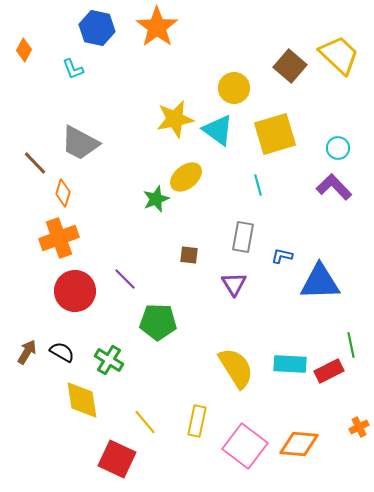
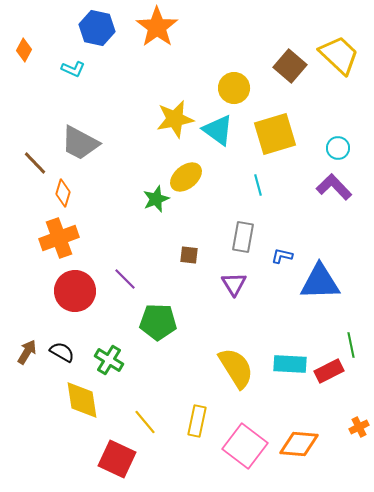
cyan L-shape at (73, 69): rotated 45 degrees counterclockwise
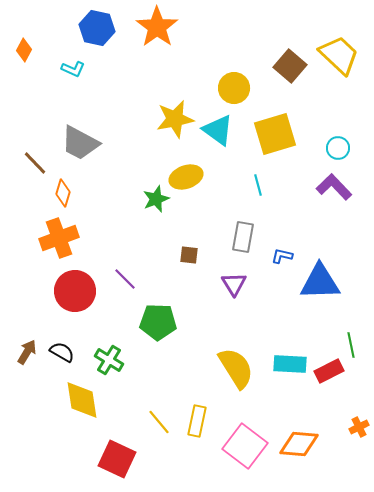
yellow ellipse at (186, 177): rotated 20 degrees clockwise
yellow line at (145, 422): moved 14 px right
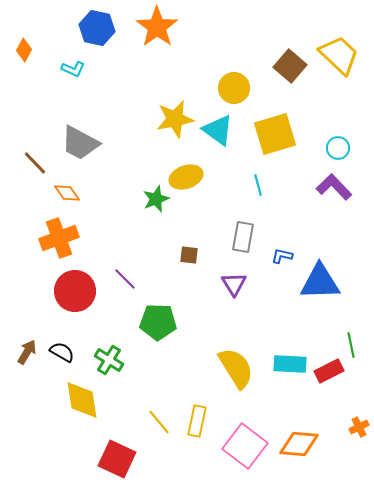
orange diamond at (63, 193): moved 4 px right; rotated 52 degrees counterclockwise
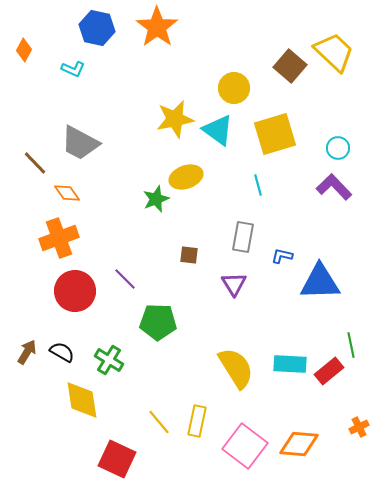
yellow trapezoid at (339, 55): moved 5 px left, 3 px up
red rectangle at (329, 371): rotated 12 degrees counterclockwise
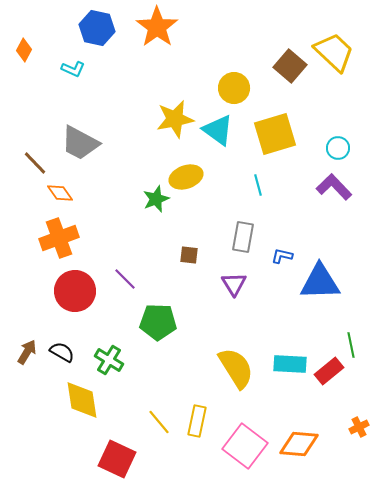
orange diamond at (67, 193): moved 7 px left
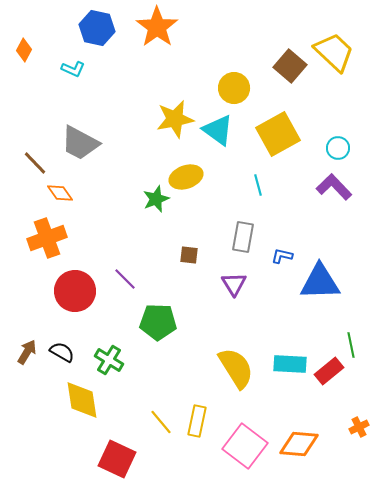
yellow square at (275, 134): moved 3 px right; rotated 12 degrees counterclockwise
orange cross at (59, 238): moved 12 px left
yellow line at (159, 422): moved 2 px right
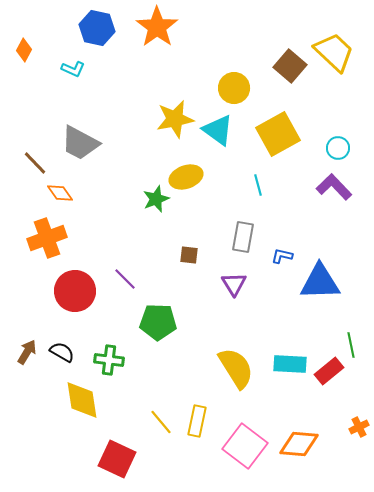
green cross at (109, 360): rotated 24 degrees counterclockwise
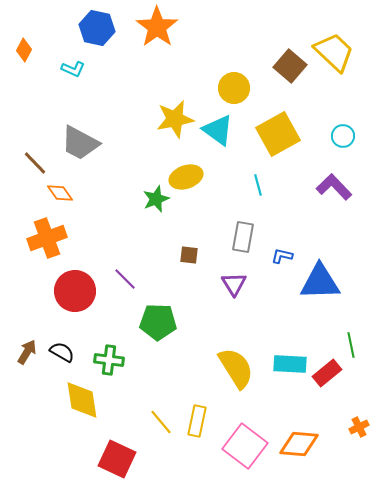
cyan circle at (338, 148): moved 5 px right, 12 px up
red rectangle at (329, 371): moved 2 px left, 2 px down
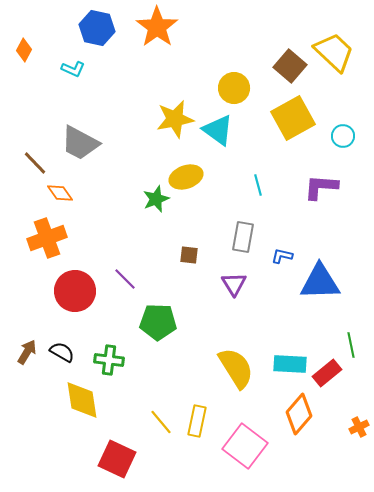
yellow square at (278, 134): moved 15 px right, 16 px up
purple L-shape at (334, 187): moved 13 px left; rotated 42 degrees counterclockwise
orange diamond at (299, 444): moved 30 px up; rotated 54 degrees counterclockwise
